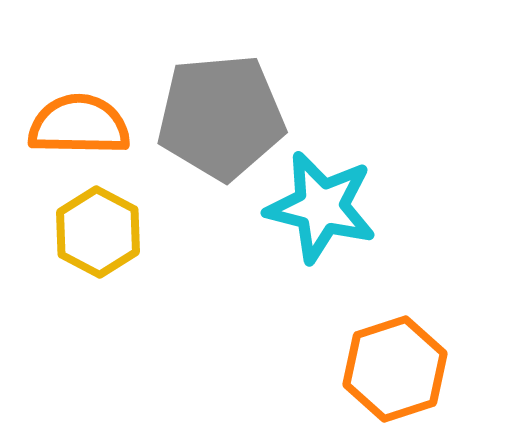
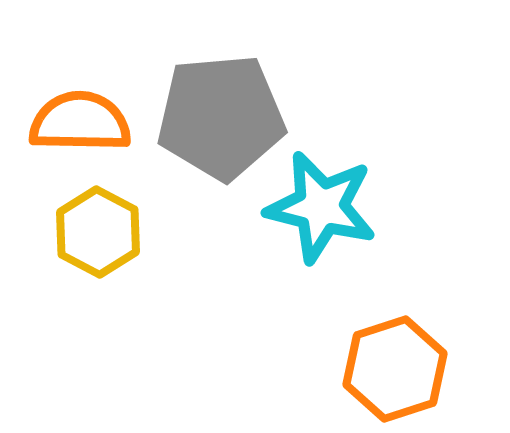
orange semicircle: moved 1 px right, 3 px up
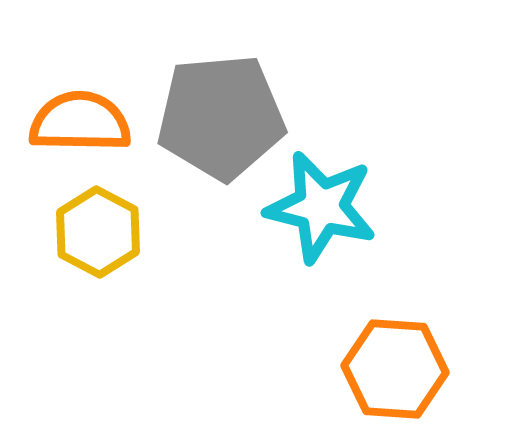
orange hexagon: rotated 22 degrees clockwise
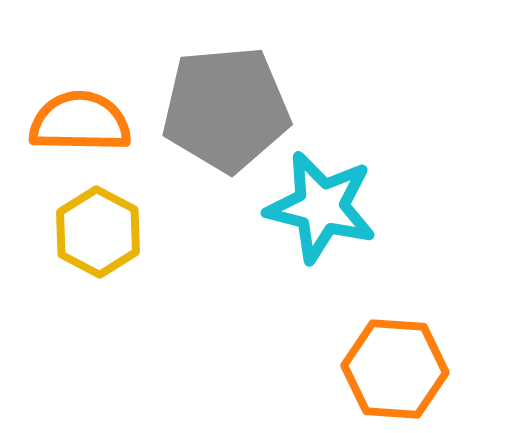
gray pentagon: moved 5 px right, 8 px up
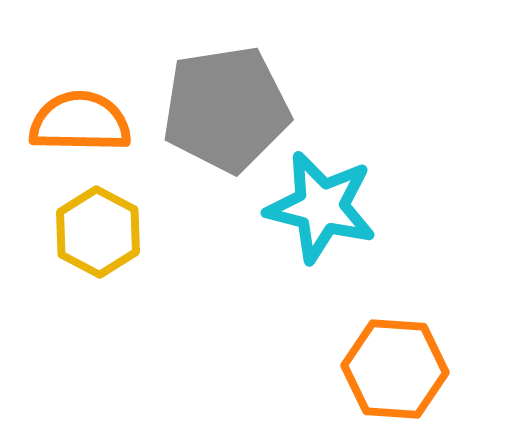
gray pentagon: rotated 4 degrees counterclockwise
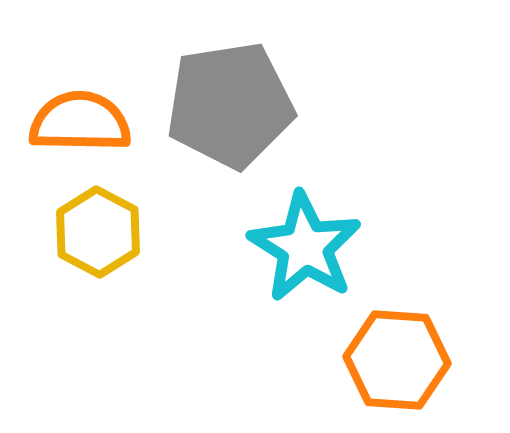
gray pentagon: moved 4 px right, 4 px up
cyan star: moved 16 px left, 40 px down; rotated 18 degrees clockwise
orange hexagon: moved 2 px right, 9 px up
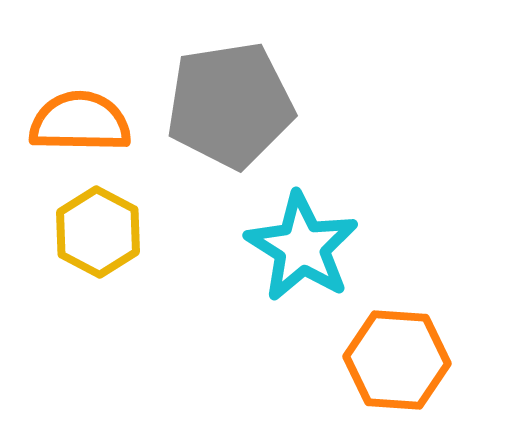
cyan star: moved 3 px left
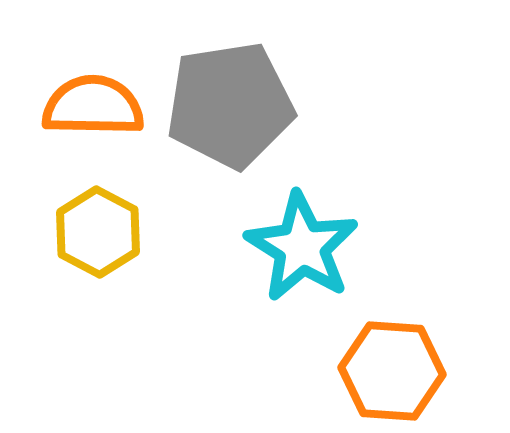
orange semicircle: moved 13 px right, 16 px up
orange hexagon: moved 5 px left, 11 px down
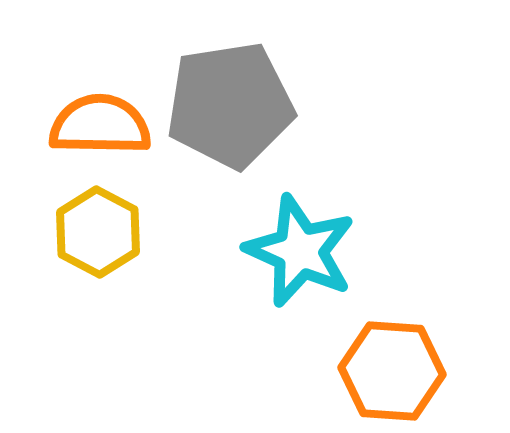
orange semicircle: moved 7 px right, 19 px down
cyan star: moved 2 px left, 4 px down; rotated 8 degrees counterclockwise
